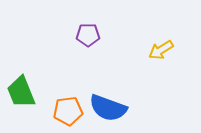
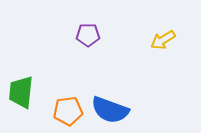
yellow arrow: moved 2 px right, 10 px up
green trapezoid: rotated 28 degrees clockwise
blue semicircle: moved 2 px right, 2 px down
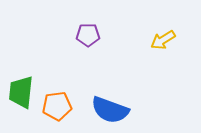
orange pentagon: moved 11 px left, 5 px up
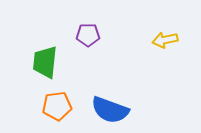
yellow arrow: moved 2 px right; rotated 20 degrees clockwise
green trapezoid: moved 24 px right, 30 px up
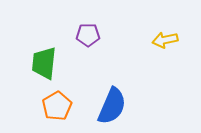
green trapezoid: moved 1 px left, 1 px down
orange pentagon: rotated 24 degrees counterclockwise
blue semicircle: moved 2 px right, 4 px up; rotated 87 degrees counterclockwise
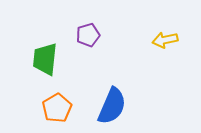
purple pentagon: rotated 15 degrees counterclockwise
green trapezoid: moved 1 px right, 4 px up
orange pentagon: moved 2 px down
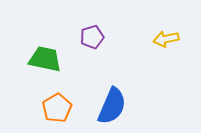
purple pentagon: moved 4 px right, 2 px down
yellow arrow: moved 1 px right, 1 px up
green trapezoid: rotated 96 degrees clockwise
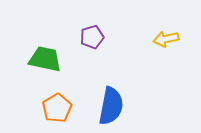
blue semicircle: moved 1 px left; rotated 12 degrees counterclockwise
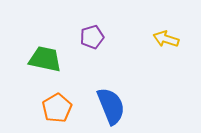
yellow arrow: rotated 30 degrees clockwise
blue semicircle: rotated 33 degrees counterclockwise
